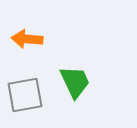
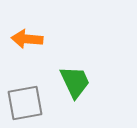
gray square: moved 8 px down
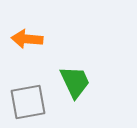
gray square: moved 3 px right, 1 px up
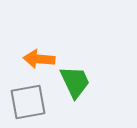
orange arrow: moved 12 px right, 20 px down
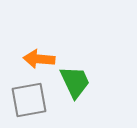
gray square: moved 1 px right, 2 px up
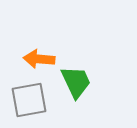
green trapezoid: moved 1 px right
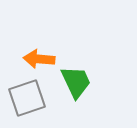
gray square: moved 2 px left, 2 px up; rotated 9 degrees counterclockwise
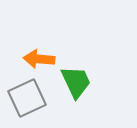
gray square: rotated 6 degrees counterclockwise
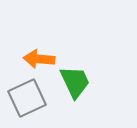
green trapezoid: moved 1 px left
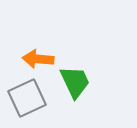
orange arrow: moved 1 px left
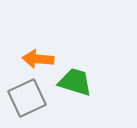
green trapezoid: rotated 48 degrees counterclockwise
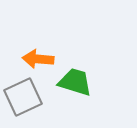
gray square: moved 4 px left, 1 px up
